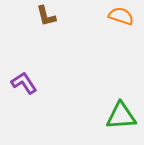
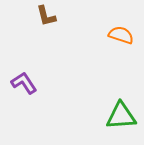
orange semicircle: moved 19 px down
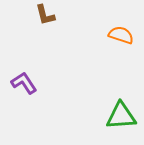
brown L-shape: moved 1 px left, 1 px up
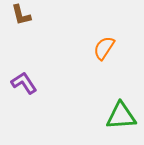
brown L-shape: moved 24 px left
orange semicircle: moved 17 px left, 13 px down; rotated 75 degrees counterclockwise
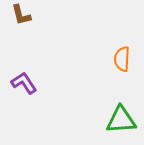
orange semicircle: moved 18 px right, 11 px down; rotated 30 degrees counterclockwise
green triangle: moved 4 px down
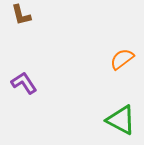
orange semicircle: rotated 50 degrees clockwise
green triangle: rotated 32 degrees clockwise
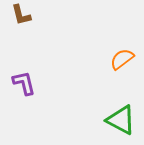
purple L-shape: rotated 20 degrees clockwise
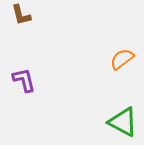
purple L-shape: moved 3 px up
green triangle: moved 2 px right, 2 px down
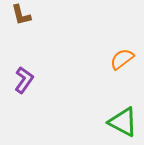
purple L-shape: rotated 48 degrees clockwise
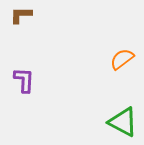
brown L-shape: rotated 105 degrees clockwise
purple L-shape: rotated 32 degrees counterclockwise
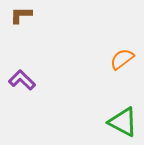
purple L-shape: moved 2 px left; rotated 48 degrees counterclockwise
